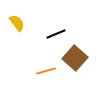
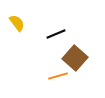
orange line: moved 12 px right, 5 px down
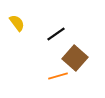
black line: rotated 12 degrees counterclockwise
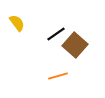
brown square: moved 13 px up
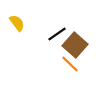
black line: moved 1 px right
orange line: moved 12 px right, 12 px up; rotated 60 degrees clockwise
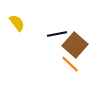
black line: rotated 24 degrees clockwise
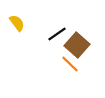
black line: rotated 24 degrees counterclockwise
brown square: moved 2 px right
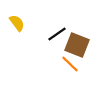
brown square: rotated 20 degrees counterclockwise
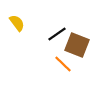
orange line: moved 7 px left
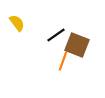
black line: moved 1 px left, 1 px down
orange line: moved 3 px up; rotated 66 degrees clockwise
